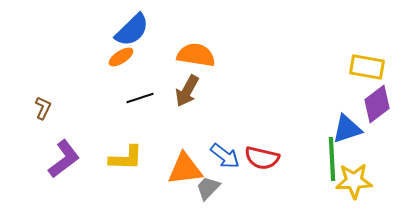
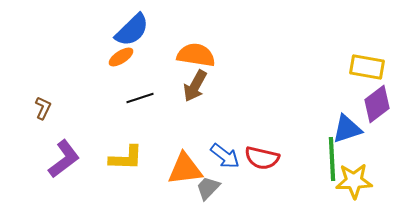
brown arrow: moved 8 px right, 5 px up
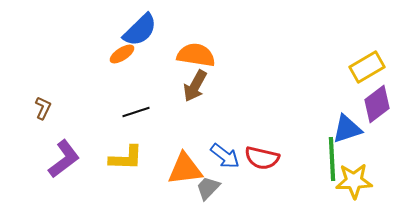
blue semicircle: moved 8 px right
orange ellipse: moved 1 px right, 3 px up
yellow rectangle: rotated 40 degrees counterclockwise
black line: moved 4 px left, 14 px down
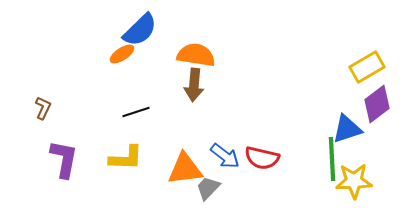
brown arrow: moved 1 px left, 1 px up; rotated 24 degrees counterclockwise
purple L-shape: rotated 42 degrees counterclockwise
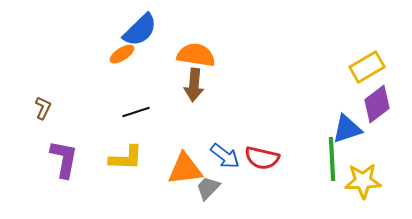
yellow star: moved 9 px right
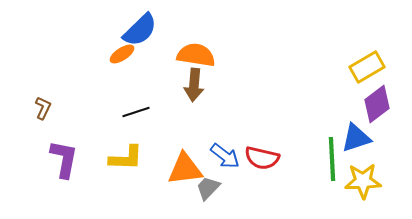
blue triangle: moved 9 px right, 9 px down
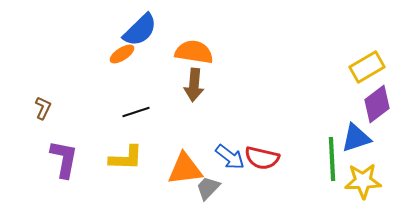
orange semicircle: moved 2 px left, 3 px up
blue arrow: moved 5 px right, 1 px down
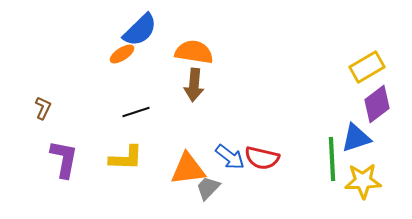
orange triangle: moved 3 px right
